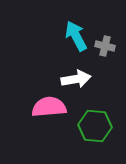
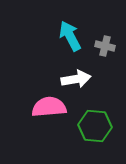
cyan arrow: moved 6 px left
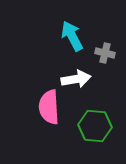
cyan arrow: moved 2 px right
gray cross: moved 7 px down
pink semicircle: rotated 88 degrees counterclockwise
